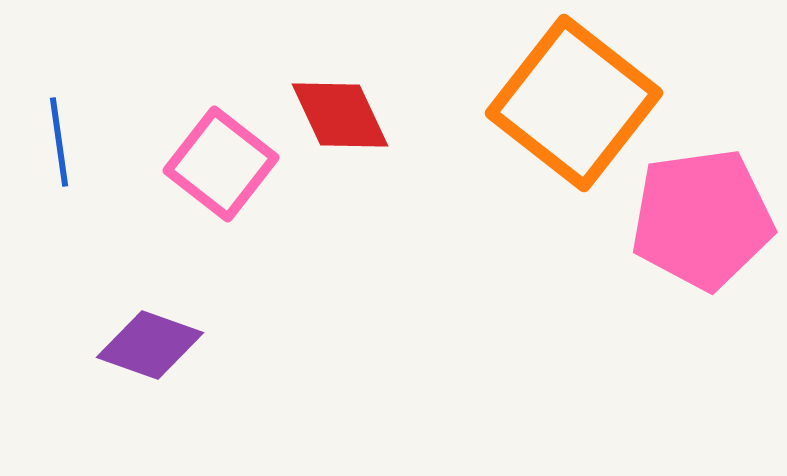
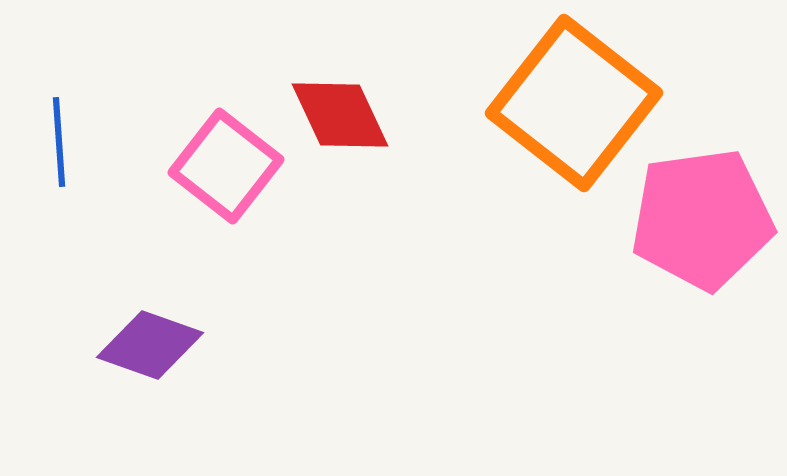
blue line: rotated 4 degrees clockwise
pink square: moved 5 px right, 2 px down
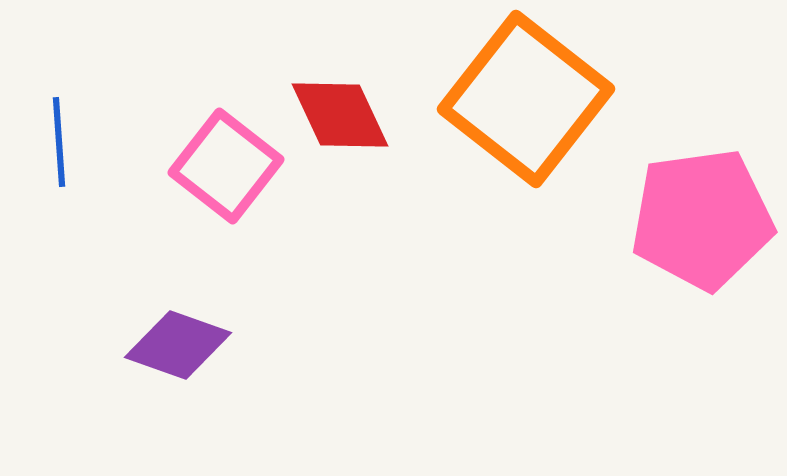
orange square: moved 48 px left, 4 px up
purple diamond: moved 28 px right
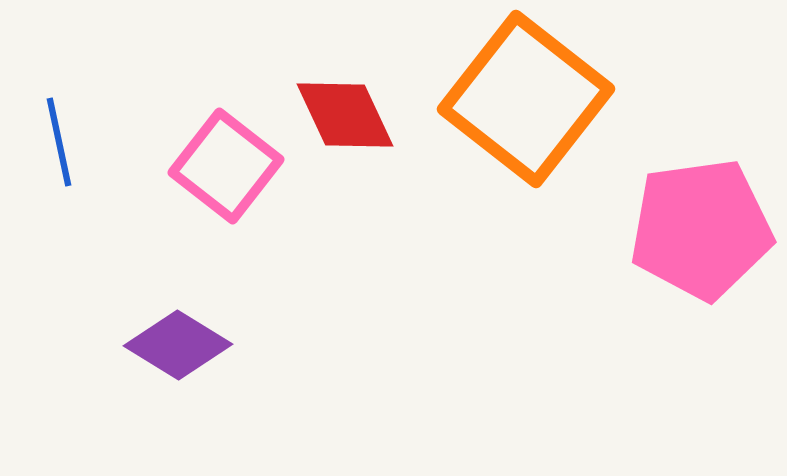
red diamond: moved 5 px right
blue line: rotated 8 degrees counterclockwise
pink pentagon: moved 1 px left, 10 px down
purple diamond: rotated 12 degrees clockwise
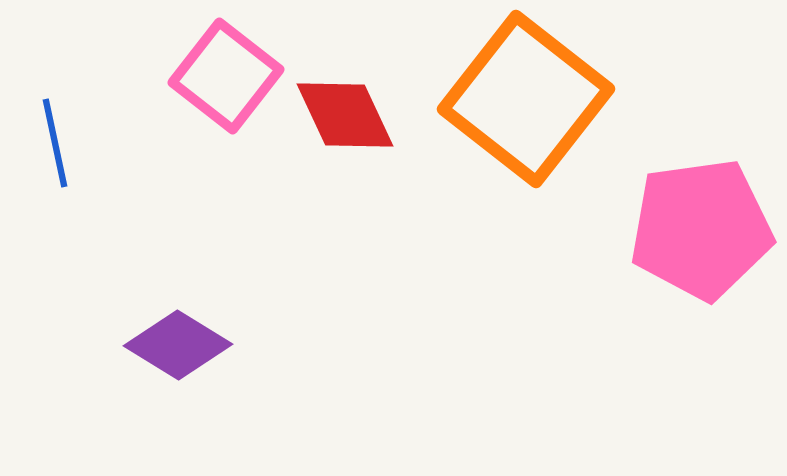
blue line: moved 4 px left, 1 px down
pink square: moved 90 px up
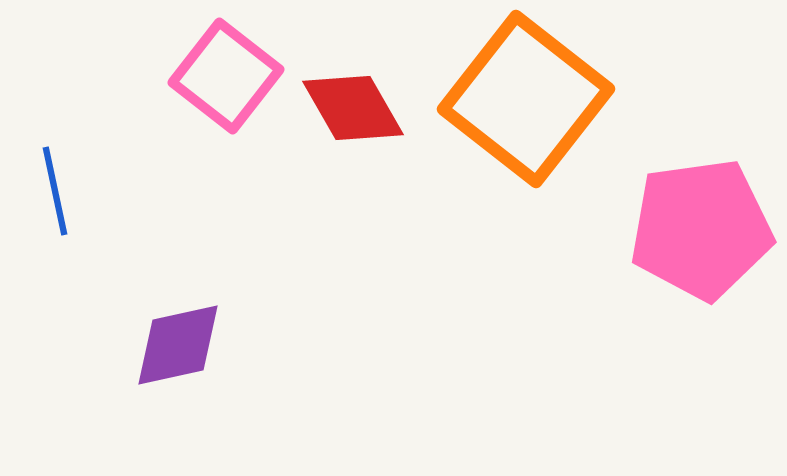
red diamond: moved 8 px right, 7 px up; rotated 5 degrees counterclockwise
blue line: moved 48 px down
purple diamond: rotated 44 degrees counterclockwise
